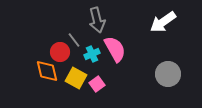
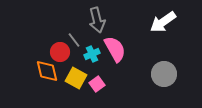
gray circle: moved 4 px left
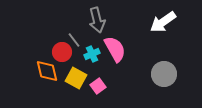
red circle: moved 2 px right
pink square: moved 1 px right, 2 px down
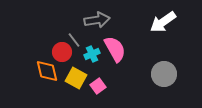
gray arrow: rotated 85 degrees counterclockwise
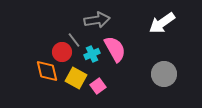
white arrow: moved 1 px left, 1 px down
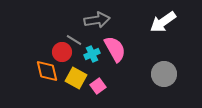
white arrow: moved 1 px right, 1 px up
gray line: rotated 21 degrees counterclockwise
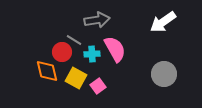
cyan cross: rotated 21 degrees clockwise
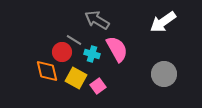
gray arrow: rotated 140 degrees counterclockwise
pink semicircle: moved 2 px right
cyan cross: rotated 21 degrees clockwise
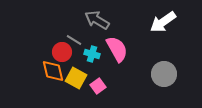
orange diamond: moved 6 px right
